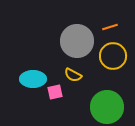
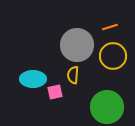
gray circle: moved 4 px down
yellow semicircle: rotated 66 degrees clockwise
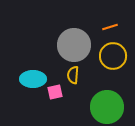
gray circle: moved 3 px left
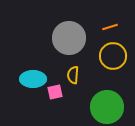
gray circle: moved 5 px left, 7 px up
